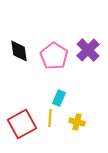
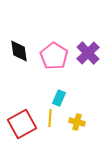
purple cross: moved 3 px down
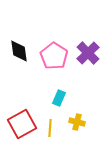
yellow line: moved 10 px down
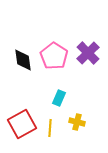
black diamond: moved 4 px right, 9 px down
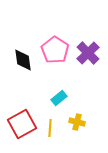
pink pentagon: moved 1 px right, 6 px up
cyan rectangle: rotated 28 degrees clockwise
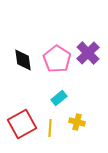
pink pentagon: moved 2 px right, 9 px down
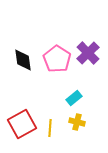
cyan rectangle: moved 15 px right
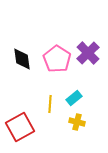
black diamond: moved 1 px left, 1 px up
red square: moved 2 px left, 3 px down
yellow line: moved 24 px up
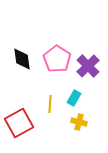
purple cross: moved 13 px down
cyan rectangle: rotated 21 degrees counterclockwise
yellow cross: moved 2 px right
red square: moved 1 px left, 4 px up
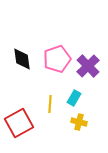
pink pentagon: rotated 20 degrees clockwise
